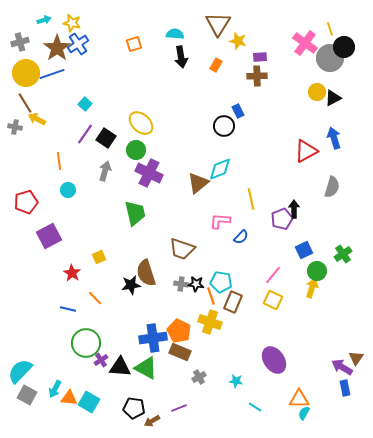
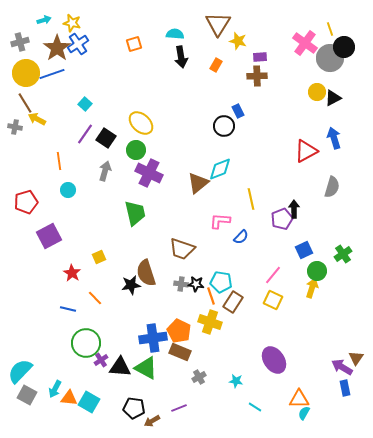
brown rectangle at (233, 302): rotated 10 degrees clockwise
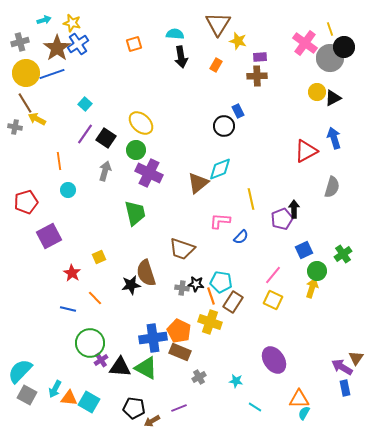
gray cross at (181, 284): moved 1 px right, 4 px down
green circle at (86, 343): moved 4 px right
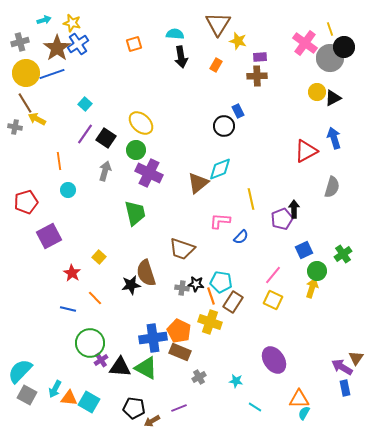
yellow square at (99, 257): rotated 24 degrees counterclockwise
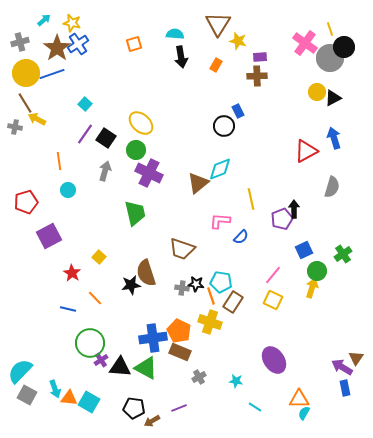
cyan arrow at (44, 20): rotated 24 degrees counterclockwise
cyan arrow at (55, 389): rotated 48 degrees counterclockwise
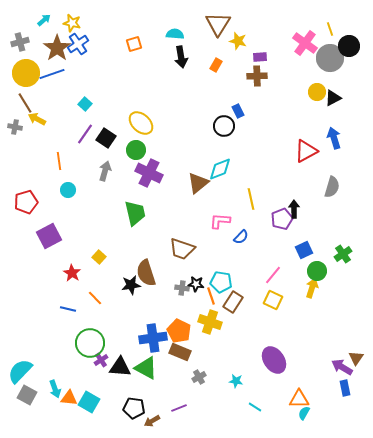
black circle at (344, 47): moved 5 px right, 1 px up
